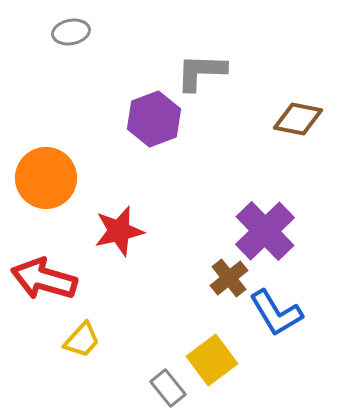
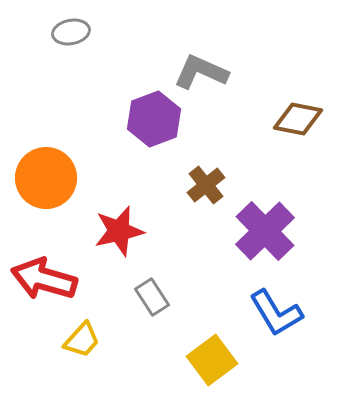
gray L-shape: rotated 22 degrees clockwise
brown cross: moved 23 px left, 93 px up
gray rectangle: moved 16 px left, 91 px up; rotated 6 degrees clockwise
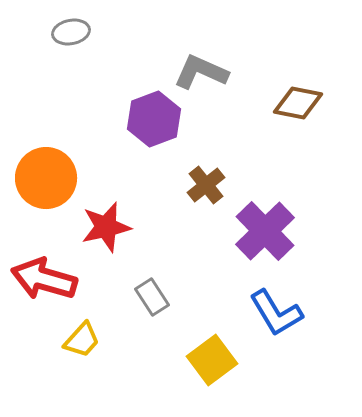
brown diamond: moved 16 px up
red star: moved 13 px left, 4 px up
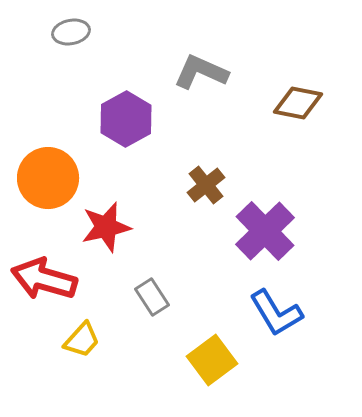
purple hexagon: moved 28 px left; rotated 8 degrees counterclockwise
orange circle: moved 2 px right
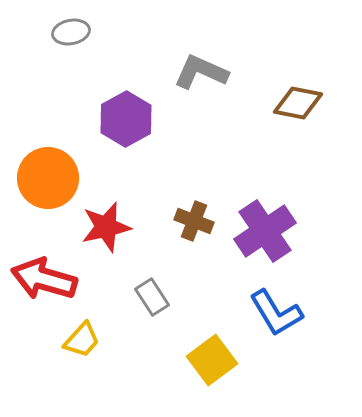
brown cross: moved 12 px left, 36 px down; rotated 30 degrees counterclockwise
purple cross: rotated 10 degrees clockwise
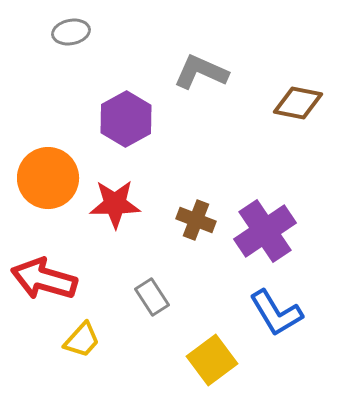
brown cross: moved 2 px right, 1 px up
red star: moved 9 px right, 23 px up; rotated 12 degrees clockwise
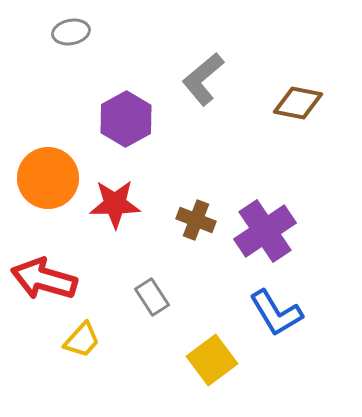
gray L-shape: moved 2 px right, 7 px down; rotated 64 degrees counterclockwise
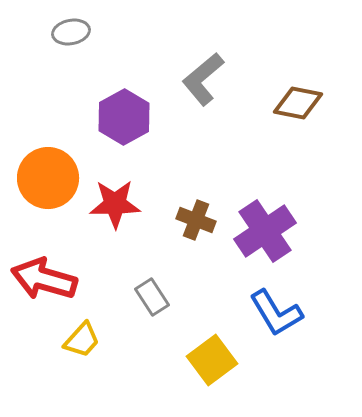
purple hexagon: moved 2 px left, 2 px up
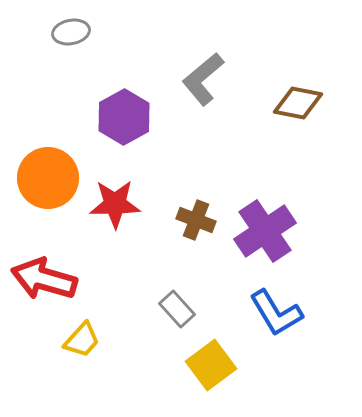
gray rectangle: moved 25 px right, 12 px down; rotated 9 degrees counterclockwise
yellow square: moved 1 px left, 5 px down
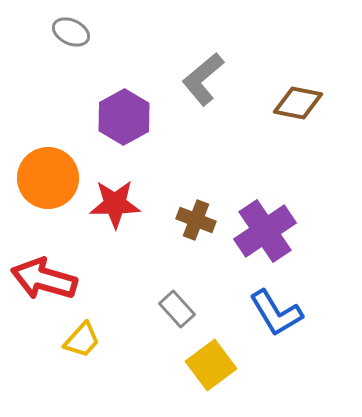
gray ellipse: rotated 36 degrees clockwise
